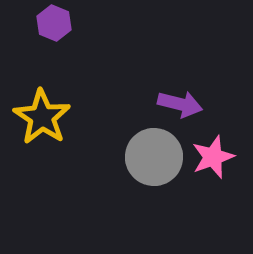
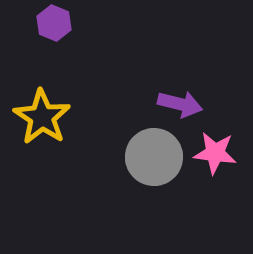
pink star: moved 2 px right, 4 px up; rotated 27 degrees clockwise
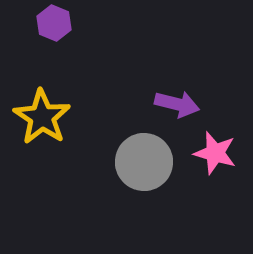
purple arrow: moved 3 px left
pink star: rotated 9 degrees clockwise
gray circle: moved 10 px left, 5 px down
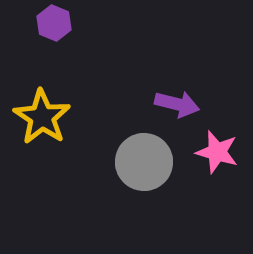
pink star: moved 2 px right, 1 px up
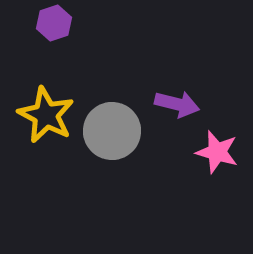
purple hexagon: rotated 20 degrees clockwise
yellow star: moved 4 px right, 2 px up; rotated 6 degrees counterclockwise
gray circle: moved 32 px left, 31 px up
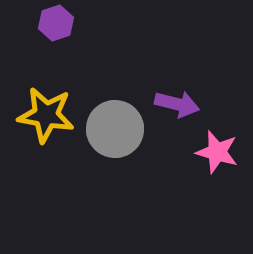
purple hexagon: moved 2 px right
yellow star: rotated 18 degrees counterclockwise
gray circle: moved 3 px right, 2 px up
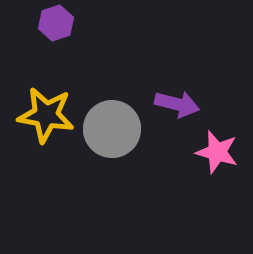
gray circle: moved 3 px left
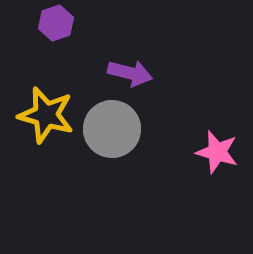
purple arrow: moved 47 px left, 31 px up
yellow star: rotated 6 degrees clockwise
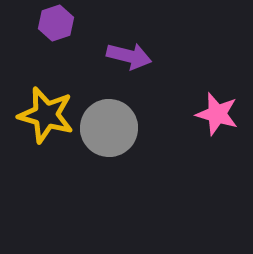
purple arrow: moved 1 px left, 17 px up
gray circle: moved 3 px left, 1 px up
pink star: moved 38 px up
